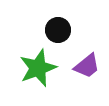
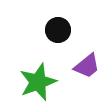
green star: moved 14 px down
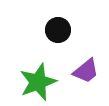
purple trapezoid: moved 1 px left, 5 px down
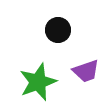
purple trapezoid: rotated 20 degrees clockwise
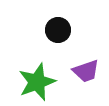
green star: moved 1 px left
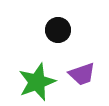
purple trapezoid: moved 4 px left, 3 px down
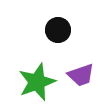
purple trapezoid: moved 1 px left, 1 px down
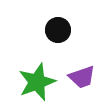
purple trapezoid: moved 1 px right, 2 px down
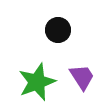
purple trapezoid: rotated 104 degrees counterclockwise
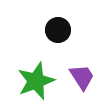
green star: moved 1 px left, 1 px up
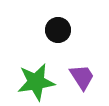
green star: moved 1 px down; rotated 12 degrees clockwise
